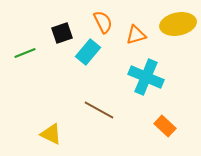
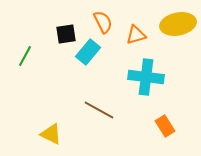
black square: moved 4 px right, 1 px down; rotated 10 degrees clockwise
green line: moved 3 px down; rotated 40 degrees counterclockwise
cyan cross: rotated 16 degrees counterclockwise
orange rectangle: rotated 15 degrees clockwise
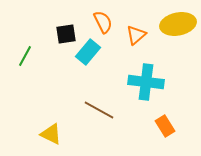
orange triangle: rotated 25 degrees counterclockwise
cyan cross: moved 5 px down
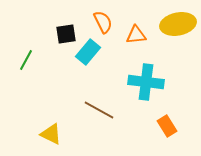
orange triangle: rotated 35 degrees clockwise
green line: moved 1 px right, 4 px down
orange rectangle: moved 2 px right
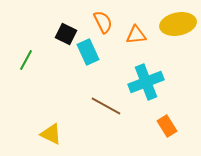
black square: rotated 35 degrees clockwise
cyan rectangle: rotated 65 degrees counterclockwise
cyan cross: rotated 28 degrees counterclockwise
brown line: moved 7 px right, 4 px up
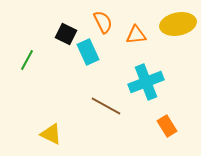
green line: moved 1 px right
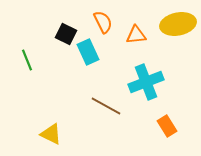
green line: rotated 50 degrees counterclockwise
